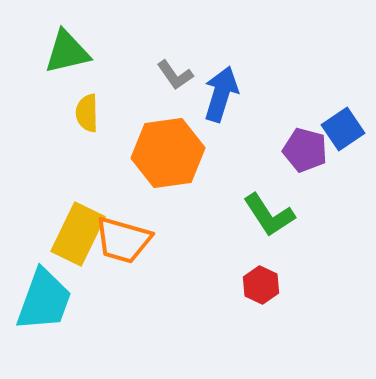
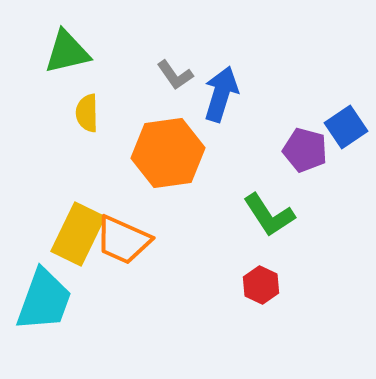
blue square: moved 3 px right, 2 px up
orange trapezoid: rotated 8 degrees clockwise
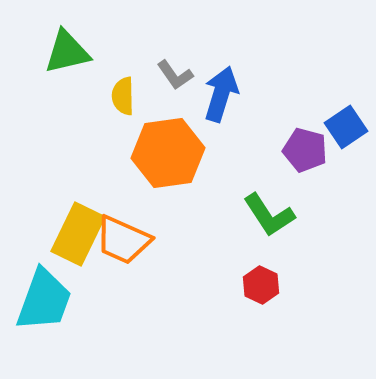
yellow semicircle: moved 36 px right, 17 px up
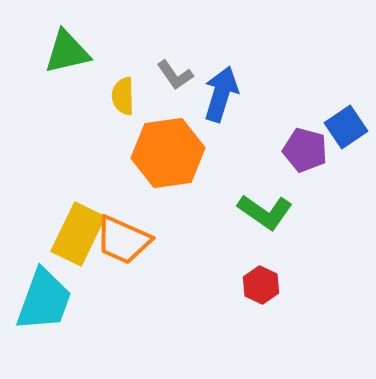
green L-shape: moved 4 px left, 3 px up; rotated 22 degrees counterclockwise
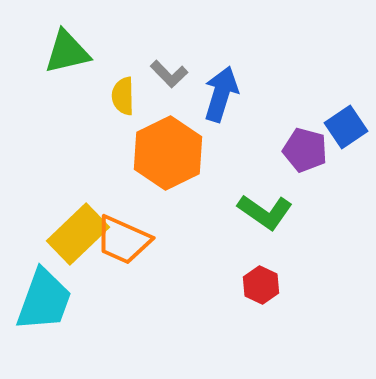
gray L-shape: moved 6 px left, 1 px up; rotated 9 degrees counterclockwise
orange hexagon: rotated 18 degrees counterclockwise
yellow rectangle: rotated 20 degrees clockwise
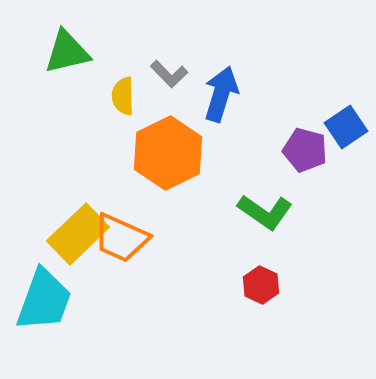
orange trapezoid: moved 2 px left, 2 px up
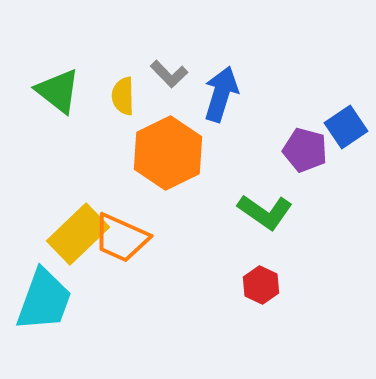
green triangle: moved 9 px left, 39 px down; rotated 51 degrees clockwise
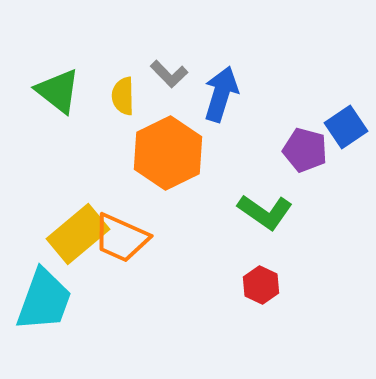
yellow rectangle: rotated 4 degrees clockwise
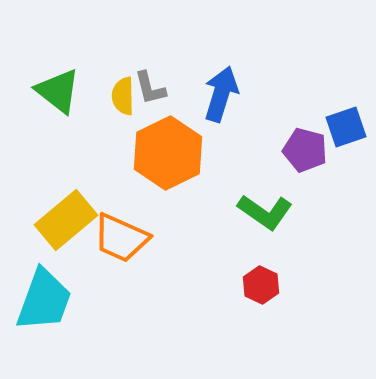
gray L-shape: moved 19 px left, 14 px down; rotated 30 degrees clockwise
blue square: rotated 15 degrees clockwise
yellow rectangle: moved 12 px left, 14 px up
